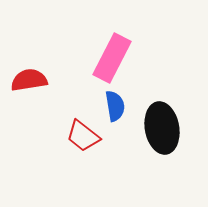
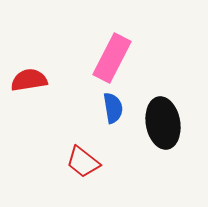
blue semicircle: moved 2 px left, 2 px down
black ellipse: moved 1 px right, 5 px up
red trapezoid: moved 26 px down
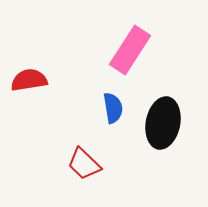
pink rectangle: moved 18 px right, 8 px up; rotated 6 degrees clockwise
black ellipse: rotated 21 degrees clockwise
red trapezoid: moved 1 px right, 2 px down; rotated 6 degrees clockwise
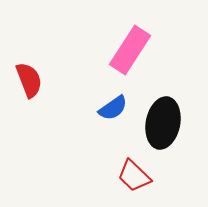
red semicircle: rotated 78 degrees clockwise
blue semicircle: rotated 64 degrees clockwise
red trapezoid: moved 50 px right, 12 px down
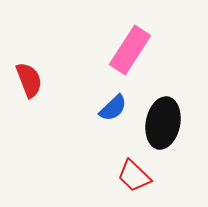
blue semicircle: rotated 8 degrees counterclockwise
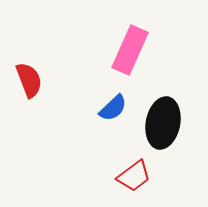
pink rectangle: rotated 9 degrees counterclockwise
red trapezoid: rotated 81 degrees counterclockwise
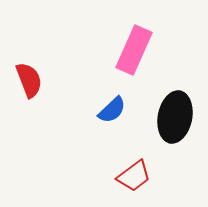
pink rectangle: moved 4 px right
blue semicircle: moved 1 px left, 2 px down
black ellipse: moved 12 px right, 6 px up
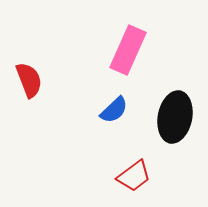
pink rectangle: moved 6 px left
blue semicircle: moved 2 px right
